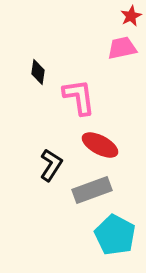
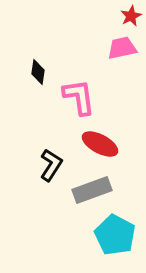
red ellipse: moved 1 px up
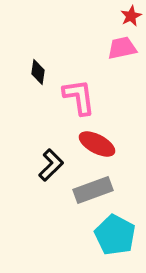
red ellipse: moved 3 px left
black L-shape: rotated 12 degrees clockwise
gray rectangle: moved 1 px right
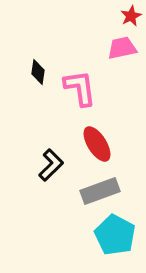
pink L-shape: moved 1 px right, 9 px up
red ellipse: rotated 30 degrees clockwise
gray rectangle: moved 7 px right, 1 px down
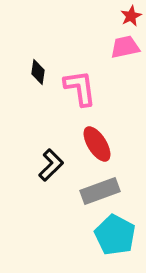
pink trapezoid: moved 3 px right, 1 px up
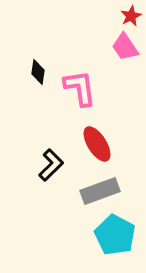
pink trapezoid: rotated 112 degrees counterclockwise
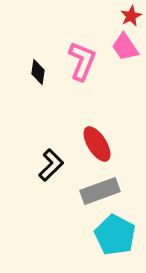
pink L-shape: moved 2 px right, 27 px up; rotated 30 degrees clockwise
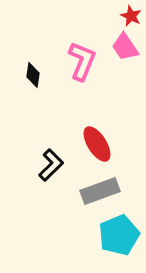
red star: rotated 20 degrees counterclockwise
black diamond: moved 5 px left, 3 px down
cyan pentagon: moved 4 px right; rotated 21 degrees clockwise
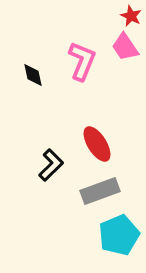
black diamond: rotated 20 degrees counterclockwise
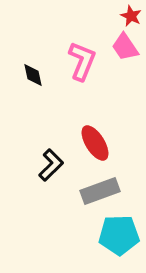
red ellipse: moved 2 px left, 1 px up
cyan pentagon: rotated 21 degrees clockwise
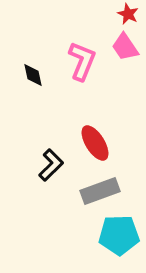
red star: moved 3 px left, 2 px up
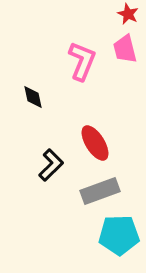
pink trapezoid: moved 2 px down; rotated 20 degrees clockwise
black diamond: moved 22 px down
